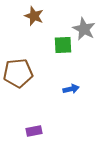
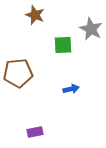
brown star: moved 1 px right, 1 px up
gray star: moved 7 px right
purple rectangle: moved 1 px right, 1 px down
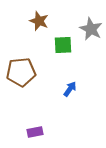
brown star: moved 4 px right, 6 px down
brown pentagon: moved 3 px right, 1 px up
blue arrow: moved 1 px left; rotated 42 degrees counterclockwise
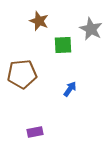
brown pentagon: moved 1 px right, 2 px down
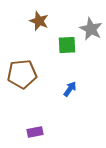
green square: moved 4 px right
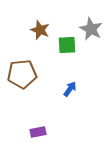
brown star: moved 1 px right, 9 px down
purple rectangle: moved 3 px right
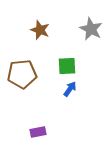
green square: moved 21 px down
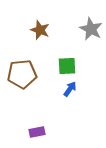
purple rectangle: moved 1 px left
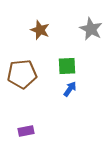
purple rectangle: moved 11 px left, 1 px up
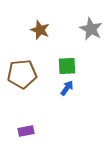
blue arrow: moved 3 px left, 1 px up
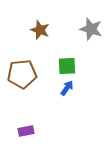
gray star: rotated 10 degrees counterclockwise
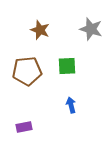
brown pentagon: moved 5 px right, 3 px up
blue arrow: moved 4 px right, 17 px down; rotated 49 degrees counterclockwise
purple rectangle: moved 2 px left, 4 px up
